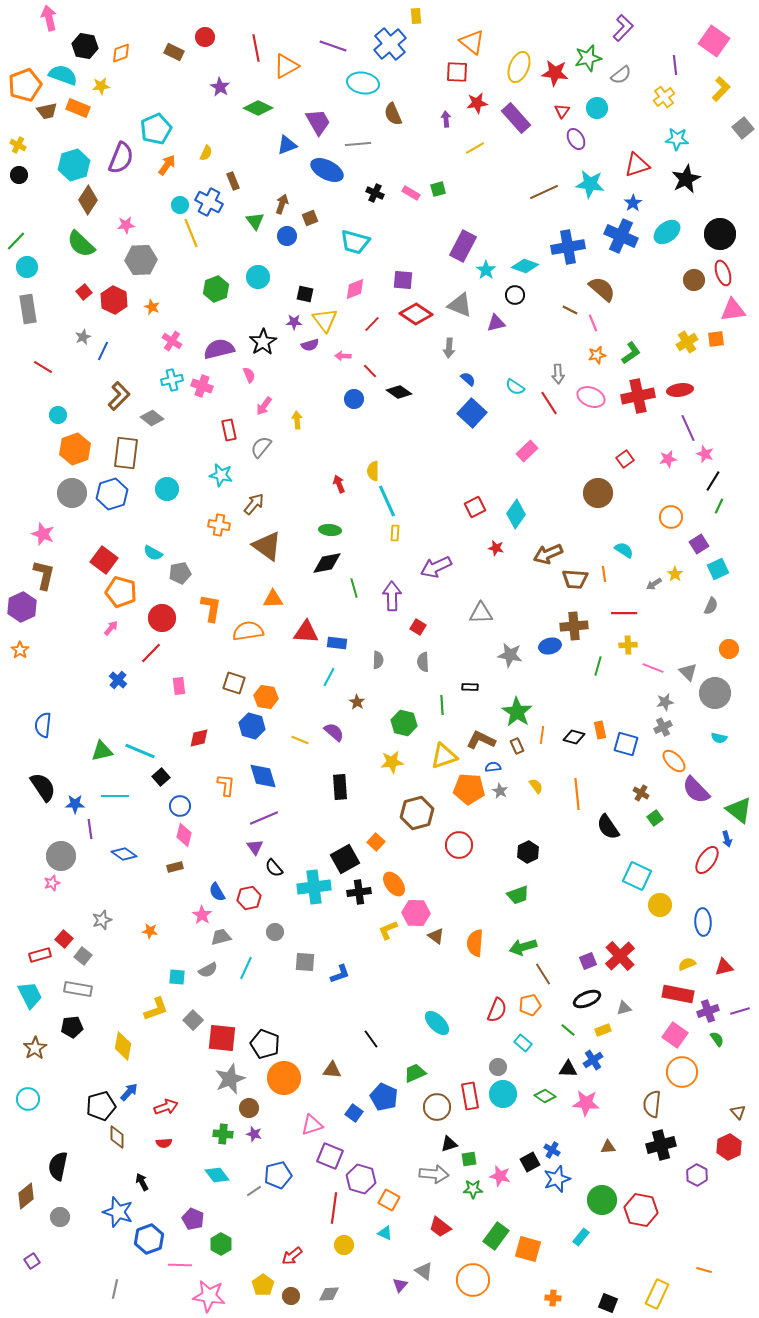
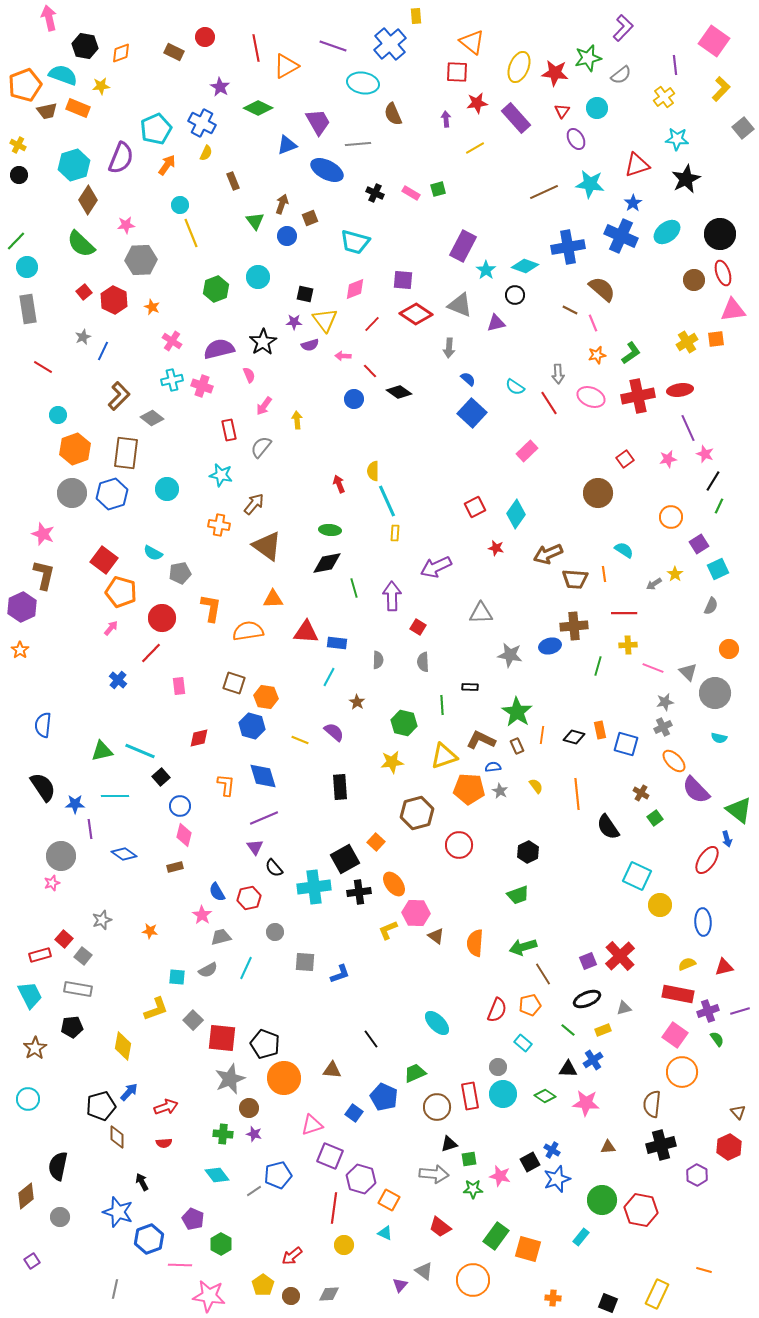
blue cross at (209, 202): moved 7 px left, 79 px up
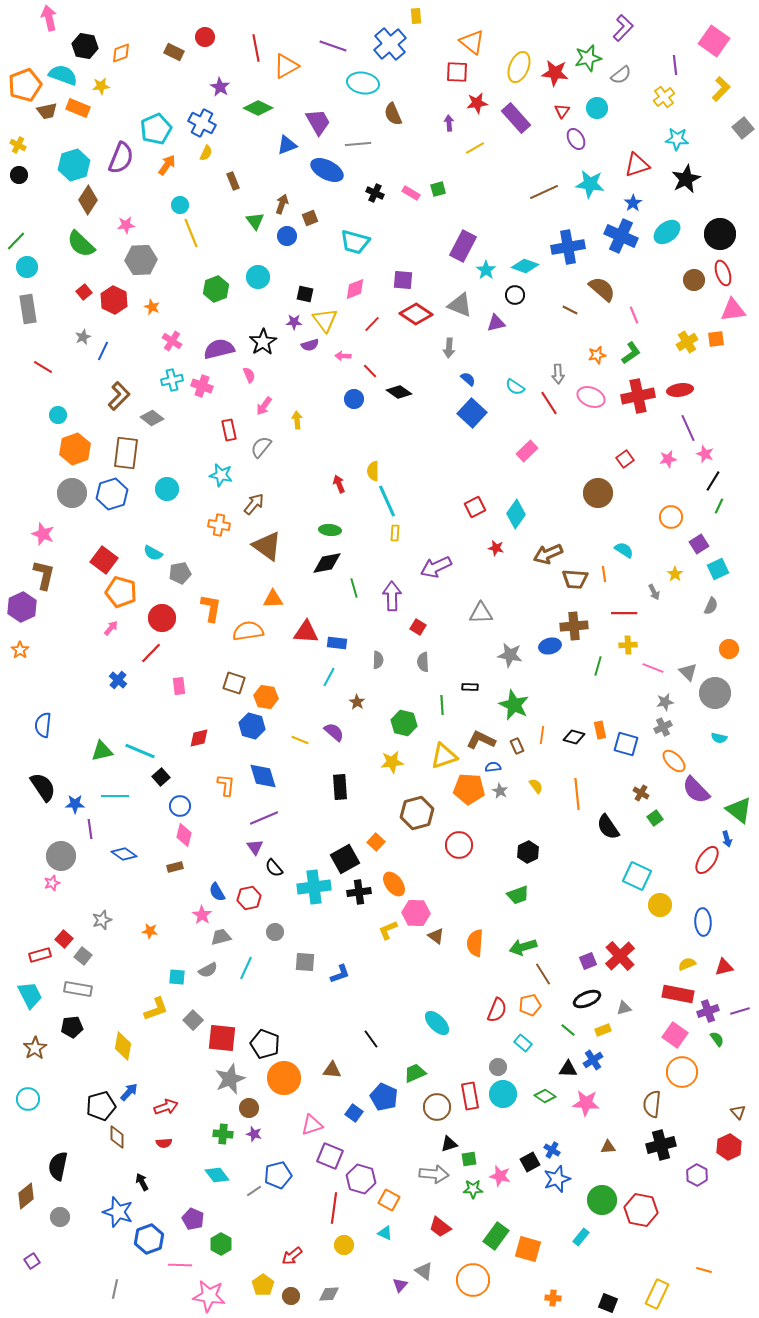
purple arrow at (446, 119): moved 3 px right, 4 px down
pink line at (593, 323): moved 41 px right, 8 px up
gray arrow at (654, 584): moved 8 px down; rotated 84 degrees counterclockwise
green star at (517, 712): moved 3 px left, 7 px up; rotated 8 degrees counterclockwise
